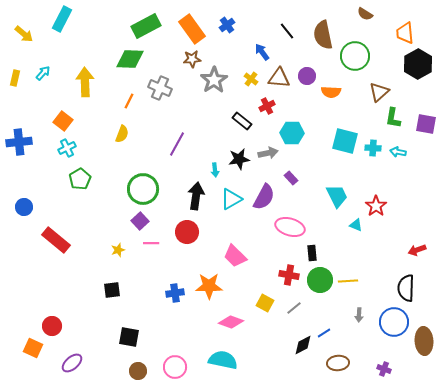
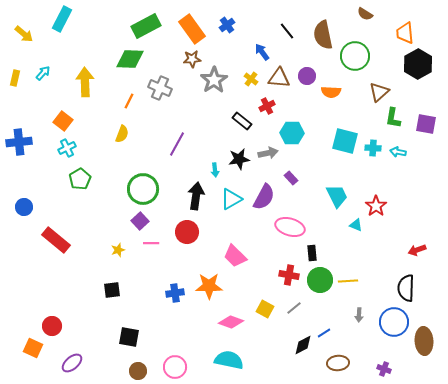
yellow square at (265, 303): moved 6 px down
cyan semicircle at (223, 360): moved 6 px right
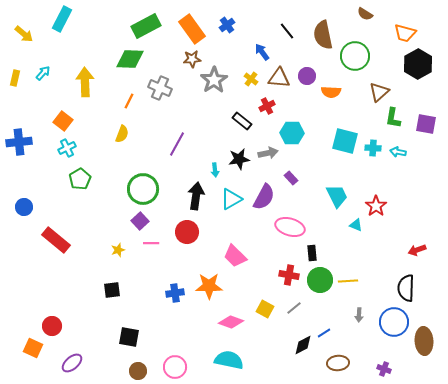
orange trapezoid at (405, 33): rotated 70 degrees counterclockwise
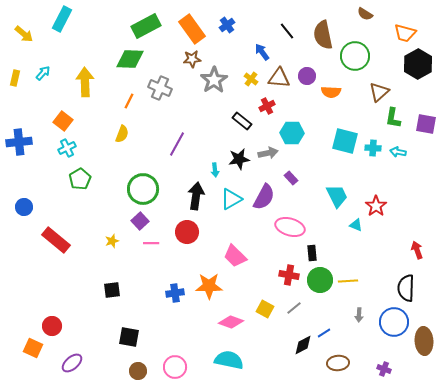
yellow star at (118, 250): moved 6 px left, 9 px up
red arrow at (417, 250): rotated 90 degrees clockwise
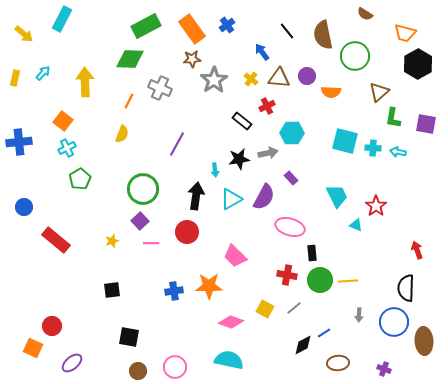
red cross at (289, 275): moved 2 px left
blue cross at (175, 293): moved 1 px left, 2 px up
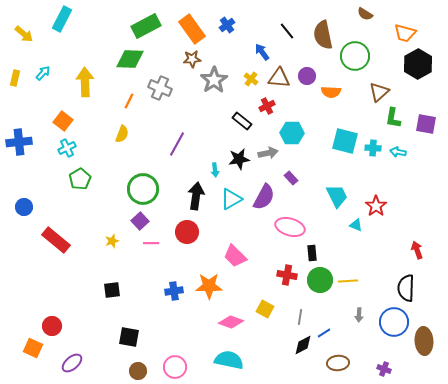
gray line at (294, 308): moved 6 px right, 9 px down; rotated 42 degrees counterclockwise
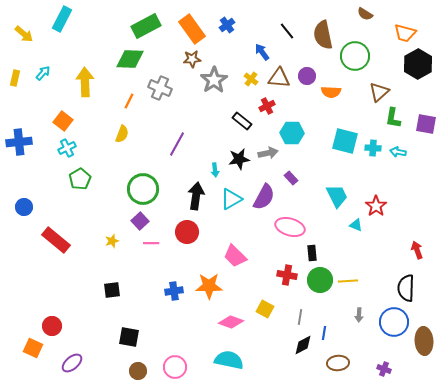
blue line at (324, 333): rotated 48 degrees counterclockwise
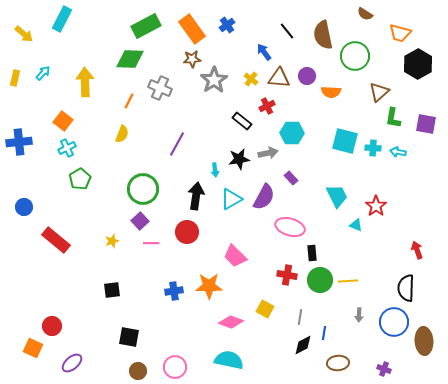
orange trapezoid at (405, 33): moved 5 px left
blue arrow at (262, 52): moved 2 px right
